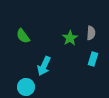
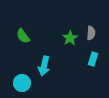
cyan arrow: rotated 12 degrees counterclockwise
cyan circle: moved 4 px left, 4 px up
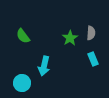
cyan rectangle: rotated 40 degrees counterclockwise
